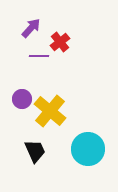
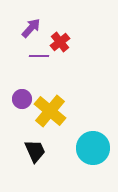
cyan circle: moved 5 px right, 1 px up
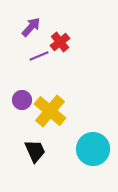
purple arrow: moved 1 px up
purple line: rotated 24 degrees counterclockwise
purple circle: moved 1 px down
cyan circle: moved 1 px down
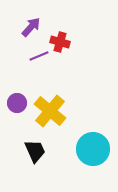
red cross: rotated 36 degrees counterclockwise
purple circle: moved 5 px left, 3 px down
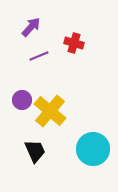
red cross: moved 14 px right, 1 px down
purple circle: moved 5 px right, 3 px up
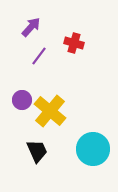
purple line: rotated 30 degrees counterclockwise
black trapezoid: moved 2 px right
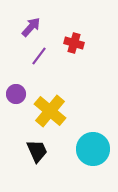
purple circle: moved 6 px left, 6 px up
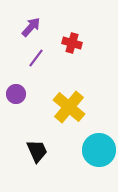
red cross: moved 2 px left
purple line: moved 3 px left, 2 px down
yellow cross: moved 19 px right, 4 px up
cyan circle: moved 6 px right, 1 px down
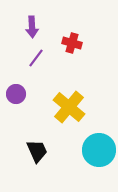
purple arrow: moved 1 px right; rotated 135 degrees clockwise
